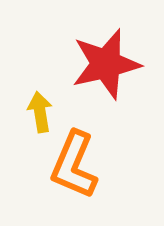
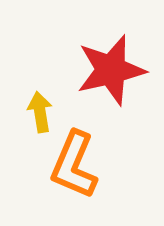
red star: moved 5 px right, 6 px down
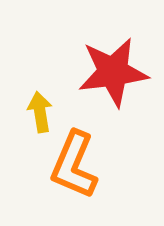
red star: moved 2 px right, 2 px down; rotated 6 degrees clockwise
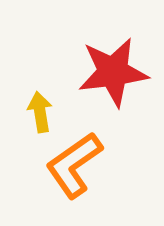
orange L-shape: rotated 32 degrees clockwise
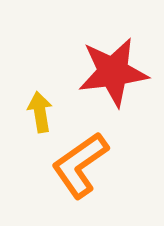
orange L-shape: moved 6 px right
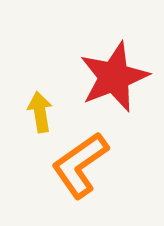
red star: moved 1 px right, 5 px down; rotated 14 degrees counterclockwise
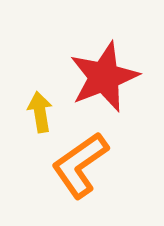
red star: moved 10 px left
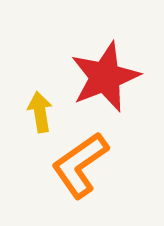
red star: moved 1 px right
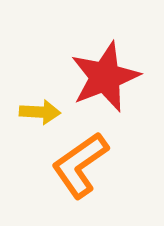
yellow arrow: rotated 102 degrees clockwise
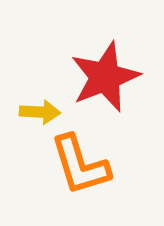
orange L-shape: rotated 72 degrees counterclockwise
